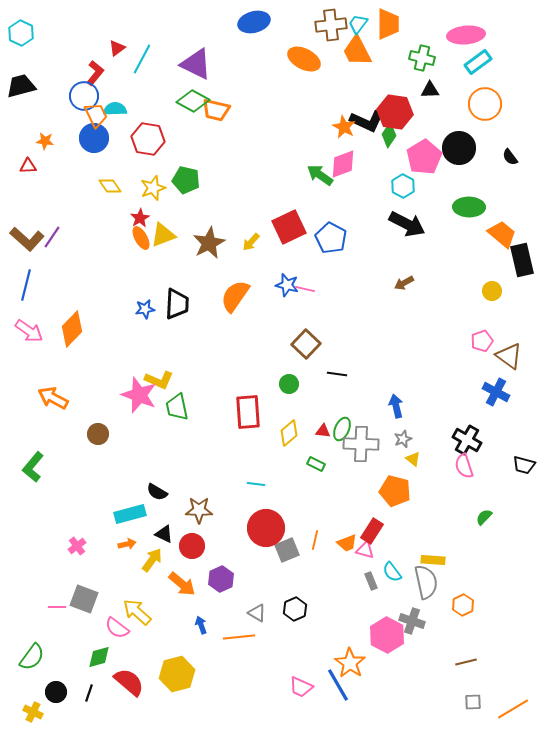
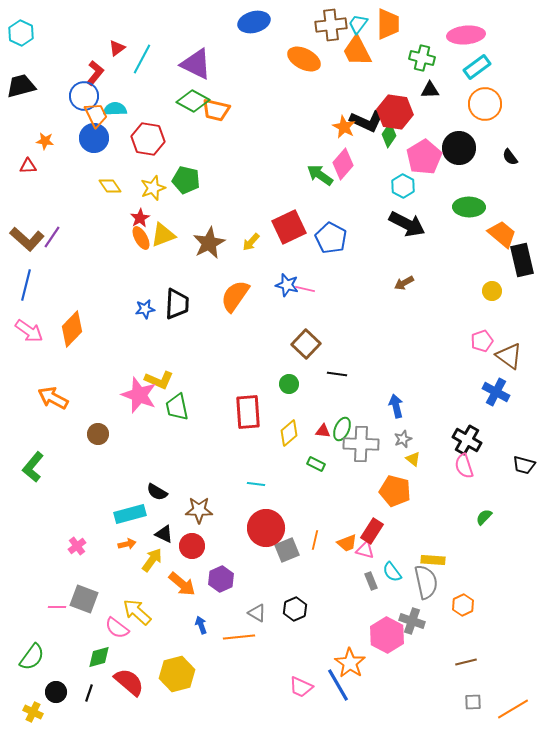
cyan rectangle at (478, 62): moved 1 px left, 5 px down
pink diamond at (343, 164): rotated 28 degrees counterclockwise
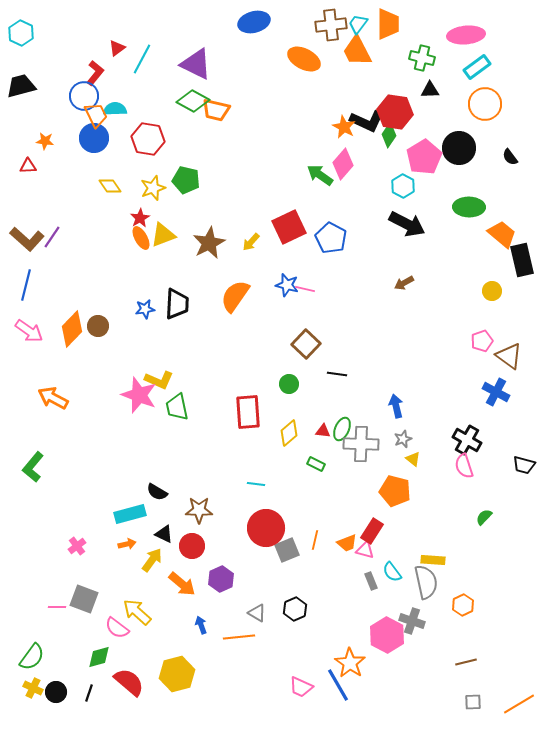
brown circle at (98, 434): moved 108 px up
orange line at (513, 709): moved 6 px right, 5 px up
yellow cross at (33, 712): moved 24 px up
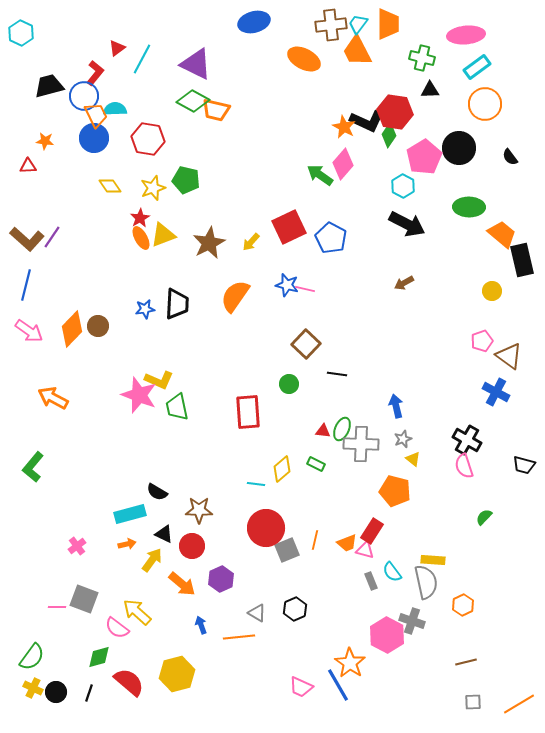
black trapezoid at (21, 86): moved 28 px right
yellow diamond at (289, 433): moved 7 px left, 36 px down
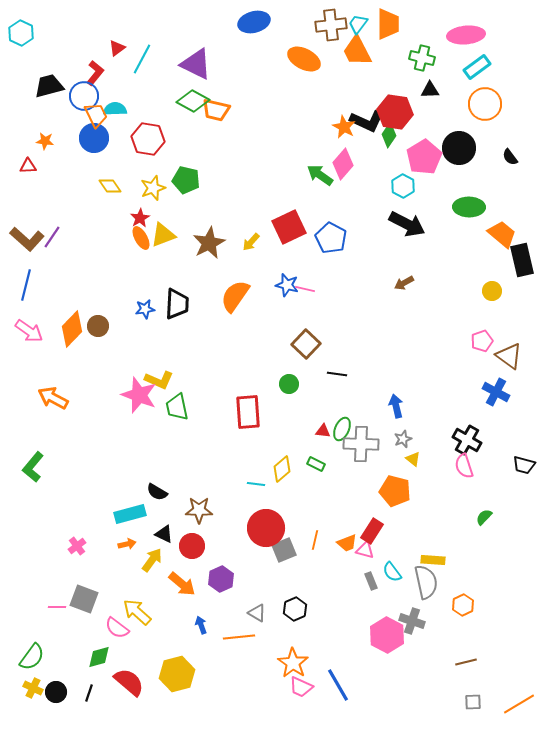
gray square at (287, 550): moved 3 px left
orange star at (350, 663): moved 57 px left
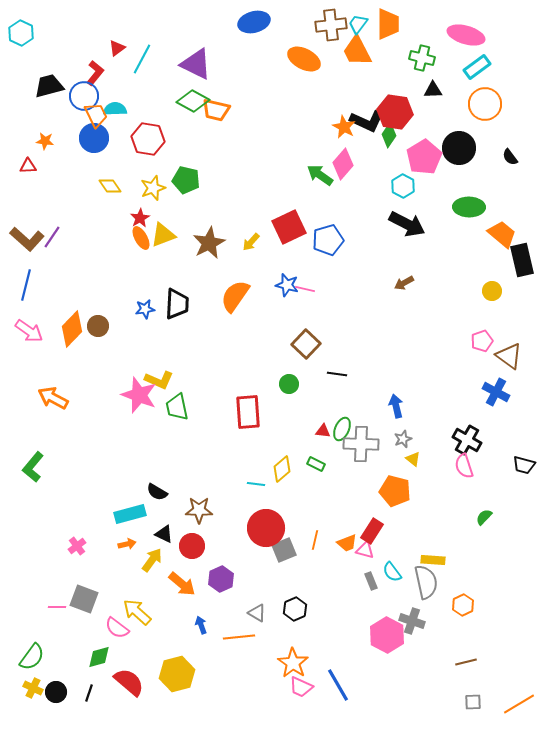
pink ellipse at (466, 35): rotated 21 degrees clockwise
black triangle at (430, 90): moved 3 px right
blue pentagon at (331, 238): moved 3 px left, 2 px down; rotated 28 degrees clockwise
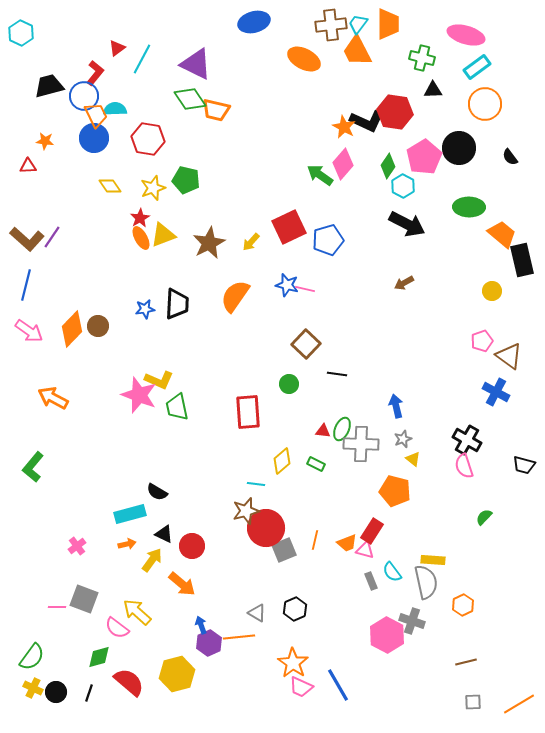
green diamond at (193, 101): moved 3 px left, 2 px up; rotated 28 degrees clockwise
green diamond at (389, 135): moved 1 px left, 31 px down
yellow diamond at (282, 469): moved 8 px up
brown star at (199, 510): moved 47 px right, 1 px down; rotated 16 degrees counterclockwise
purple hexagon at (221, 579): moved 12 px left, 64 px down
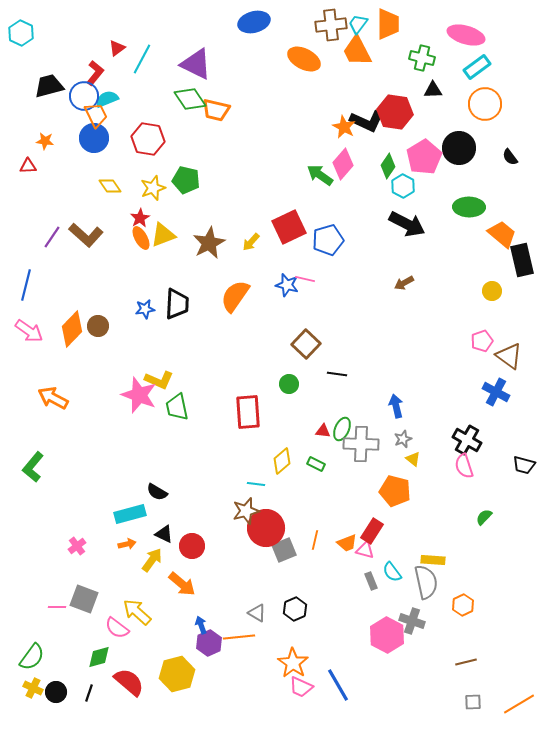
cyan semicircle at (115, 109): moved 8 px left, 10 px up; rotated 20 degrees counterclockwise
brown L-shape at (27, 239): moved 59 px right, 4 px up
pink line at (305, 289): moved 10 px up
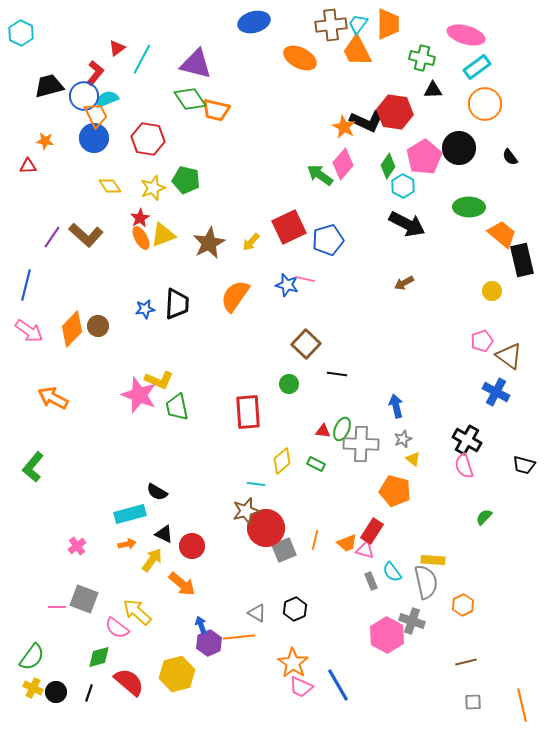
orange ellipse at (304, 59): moved 4 px left, 1 px up
purple triangle at (196, 64): rotated 12 degrees counterclockwise
orange line at (519, 704): moved 3 px right, 1 px down; rotated 72 degrees counterclockwise
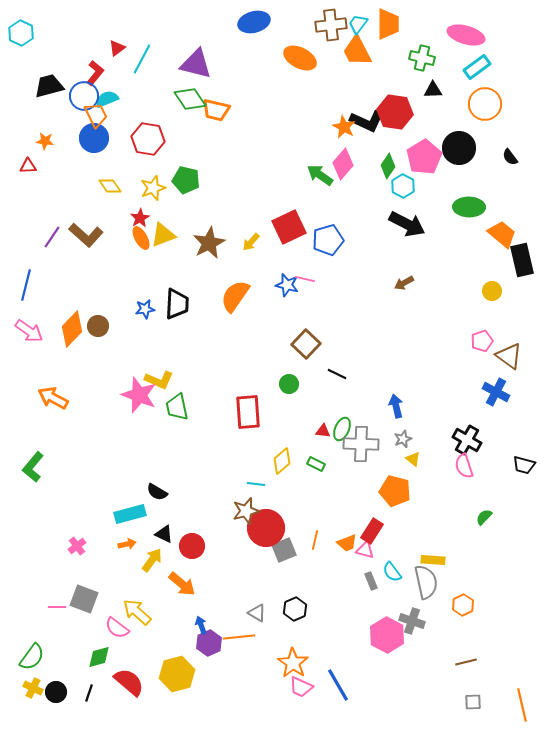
black line at (337, 374): rotated 18 degrees clockwise
